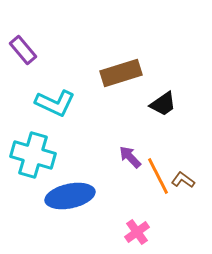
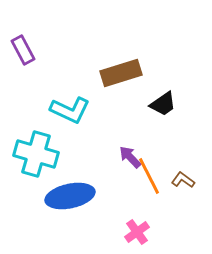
purple rectangle: rotated 12 degrees clockwise
cyan L-shape: moved 15 px right, 7 px down
cyan cross: moved 3 px right, 1 px up
orange line: moved 9 px left
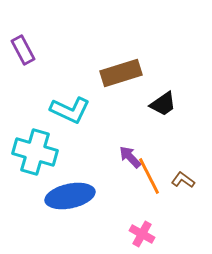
cyan cross: moved 1 px left, 2 px up
pink cross: moved 5 px right, 2 px down; rotated 25 degrees counterclockwise
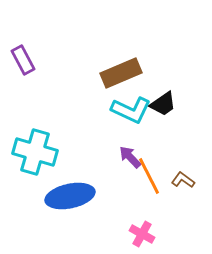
purple rectangle: moved 10 px down
brown rectangle: rotated 6 degrees counterclockwise
cyan L-shape: moved 61 px right
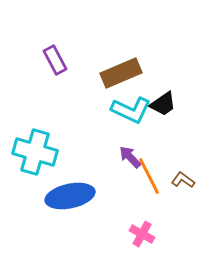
purple rectangle: moved 32 px right
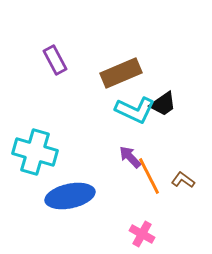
cyan L-shape: moved 4 px right
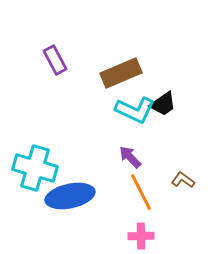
cyan cross: moved 16 px down
orange line: moved 8 px left, 16 px down
pink cross: moved 1 px left, 2 px down; rotated 30 degrees counterclockwise
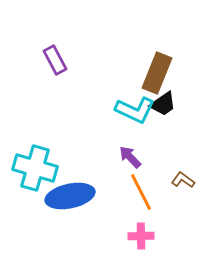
brown rectangle: moved 36 px right; rotated 45 degrees counterclockwise
